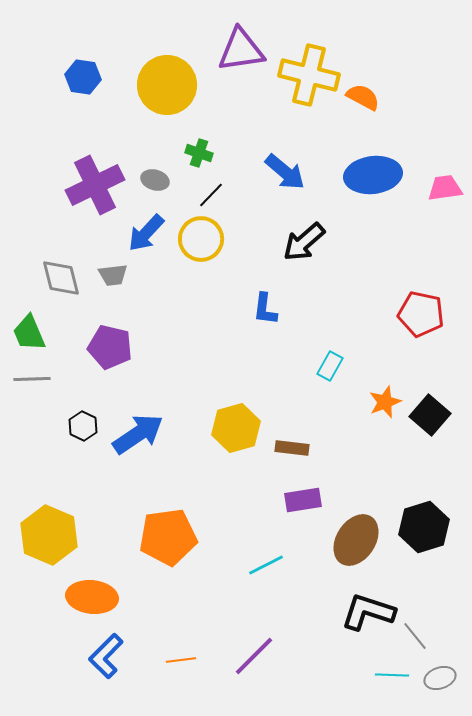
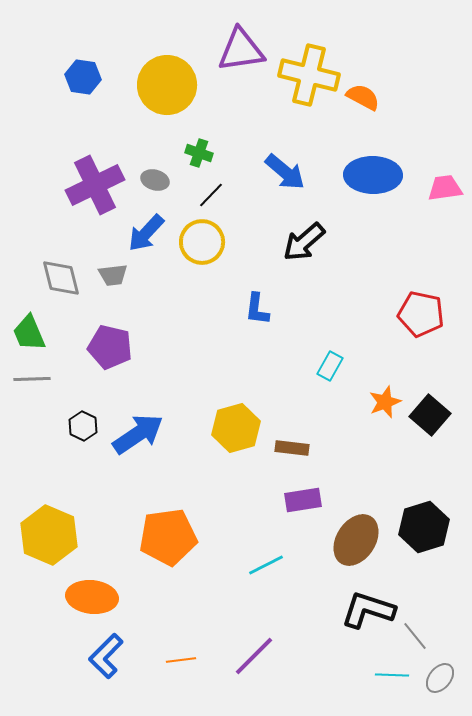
blue ellipse at (373, 175): rotated 8 degrees clockwise
yellow circle at (201, 239): moved 1 px right, 3 px down
blue L-shape at (265, 309): moved 8 px left
black L-shape at (368, 612): moved 2 px up
gray ellipse at (440, 678): rotated 32 degrees counterclockwise
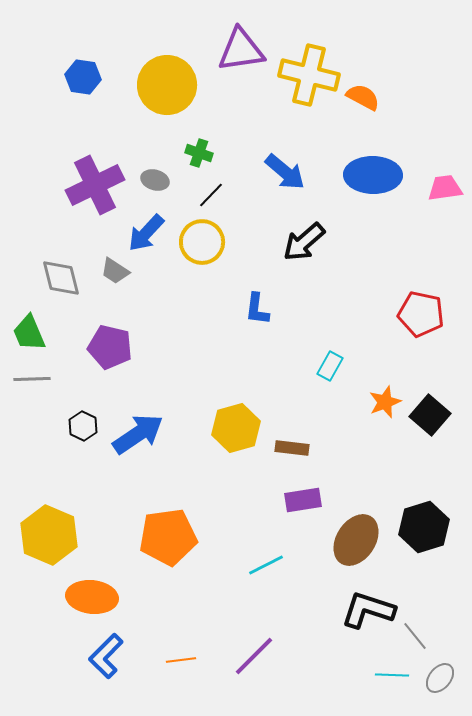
gray trapezoid at (113, 275): moved 2 px right, 4 px up; rotated 40 degrees clockwise
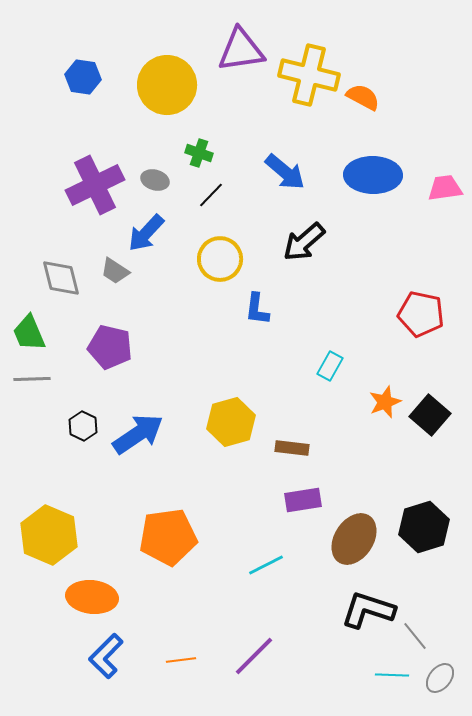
yellow circle at (202, 242): moved 18 px right, 17 px down
yellow hexagon at (236, 428): moved 5 px left, 6 px up
brown ellipse at (356, 540): moved 2 px left, 1 px up
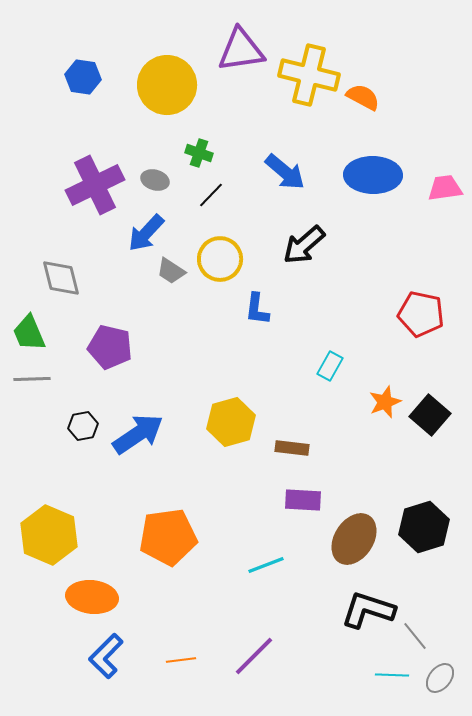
black arrow at (304, 242): moved 3 px down
gray trapezoid at (115, 271): moved 56 px right
black hexagon at (83, 426): rotated 24 degrees clockwise
purple rectangle at (303, 500): rotated 12 degrees clockwise
cyan line at (266, 565): rotated 6 degrees clockwise
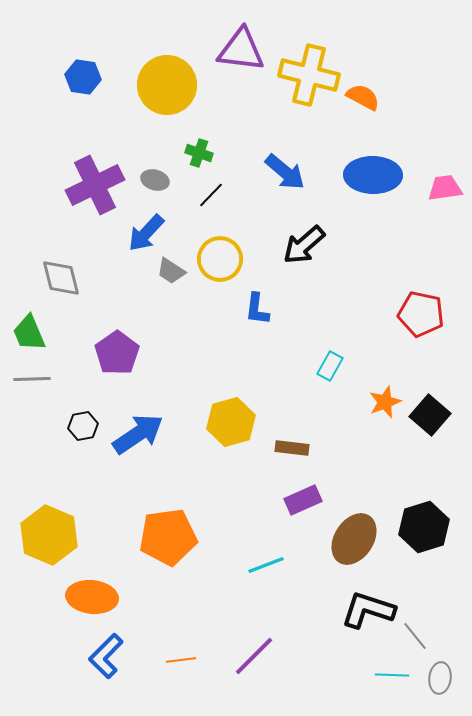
purple triangle at (241, 50): rotated 15 degrees clockwise
purple pentagon at (110, 347): moved 7 px right, 6 px down; rotated 24 degrees clockwise
purple rectangle at (303, 500): rotated 27 degrees counterclockwise
gray ellipse at (440, 678): rotated 32 degrees counterclockwise
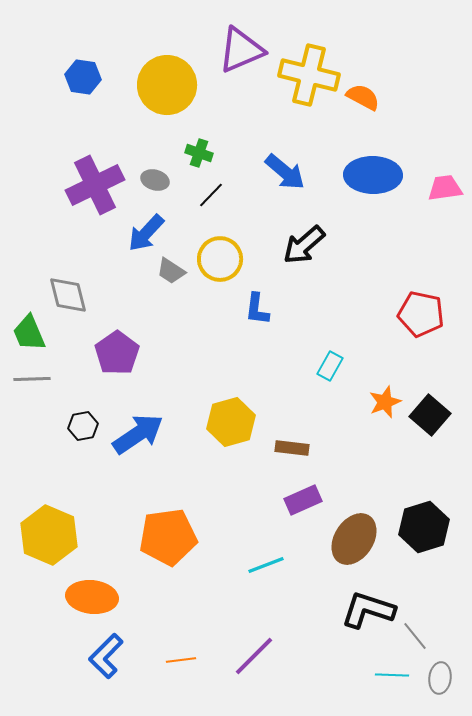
purple triangle at (241, 50): rotated 30 degrees counterclockwise
gray diamond at (61, 278): moved 7 px right, 17 px down
